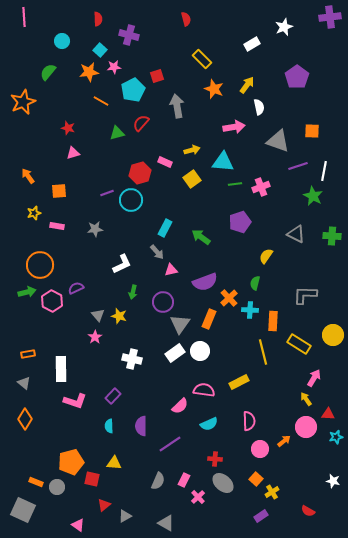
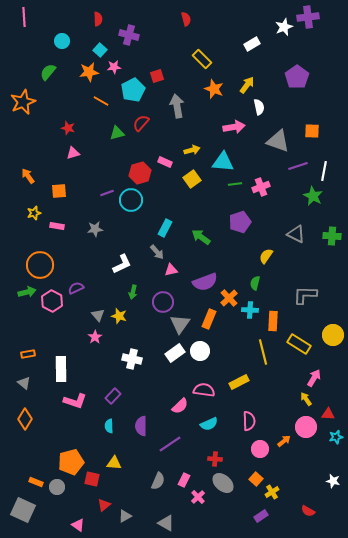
purple cross at (330, 17): moved 22 px left
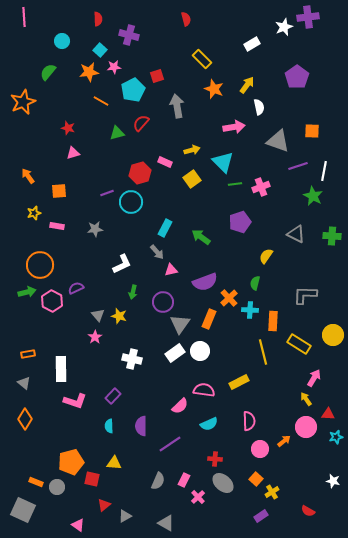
cyan triangle at (223, 162): rotated 40 degrees clockwise
cyan circle at (131, 200): moved 2 px down
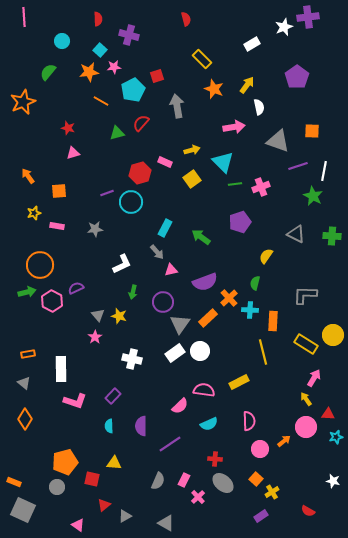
orange rectangle at (209, 319): moved 1 px left, 1 px up; rotated 24 degrees clockwise
yellow rectangle at (299, 344): moved 7 px right
orange pentagon at (71, 462): moved 6 px left
orange rectangle at (36, 482): moved 22 px left
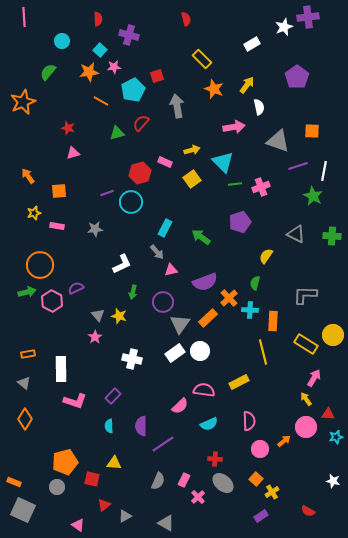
purple line at (170, 444): moved 7 px left
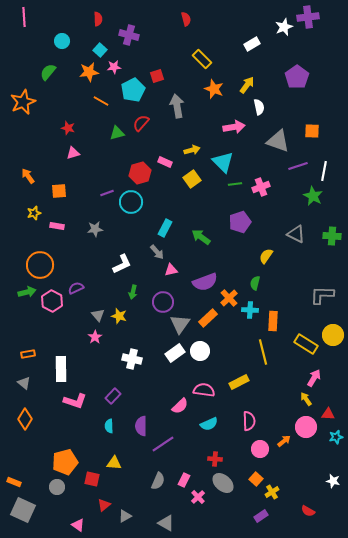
gray L-shape at (305, 295): moved 17 px right
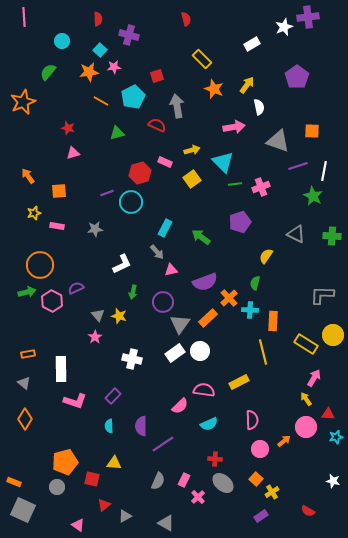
cyan pentagon at (133, 90): moved 7 px down
red semicircle at (141, 123): moved 16 px right, 2 px down; rotated 72 degrees clockwise
pink semicircle at (249, 421): moved 3 px right, 1 px up
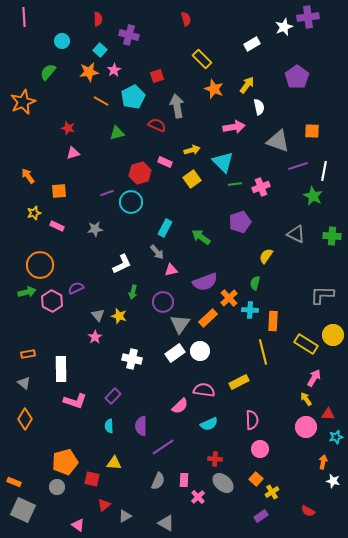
pink star at (114, 67): moved 3 px down; rotated 24 degrees counterclockwise
pink rectangle at (57, 226): rotated 16 degrees clockwise
orange arrow at (284, 441): moved 39 px right, 21 px down; rotated 40 degrees counterclockwise
purple line at (163, 444): moved 3 px down
pink rectangle at (184, 480): rotated 24 degrees counterclockwise
